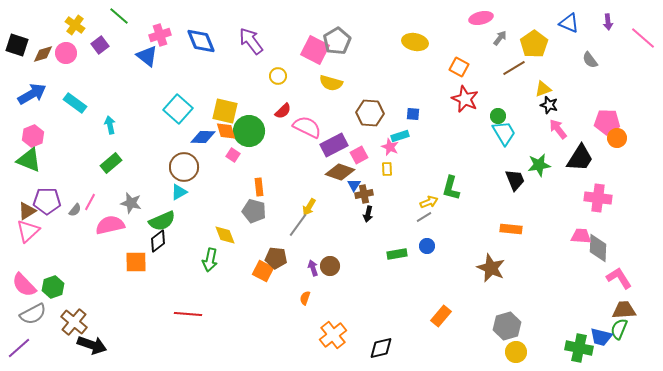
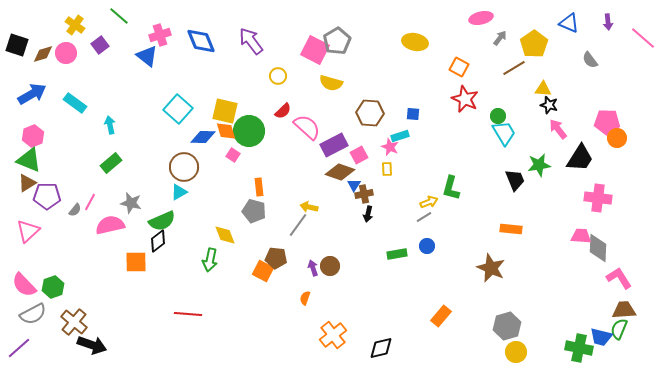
yellow triangle at (543, 89): rotated 24 degrees clockwise
pink semicircle at (307, 127): rotated 16 degrees clockwise
purple pentagon at (47, 201): moved 5 px up
yellow arrow at (309, 207): rotated 72 degrees clockwise
brown triangle at (27, 211): moved 28 px up
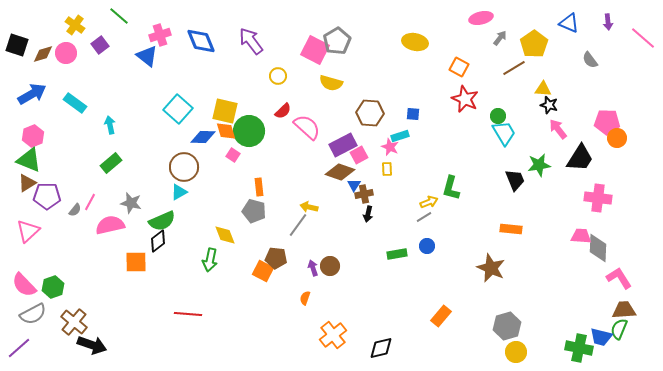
purple rectangle at (334, 145): moved 9 px right
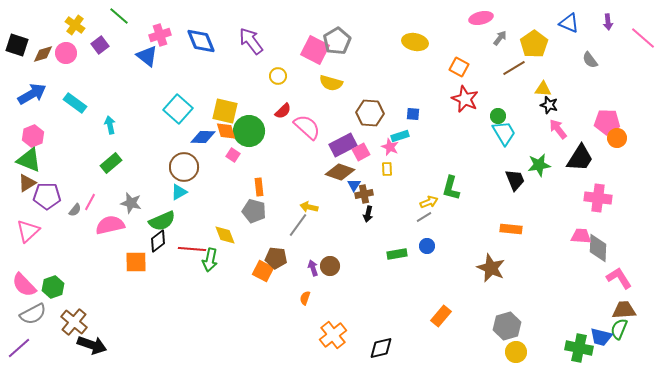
pink square at (359, 155): moved 2 px right, 3 px up
red line at (188, 314): moved 4 px right, 65 px up
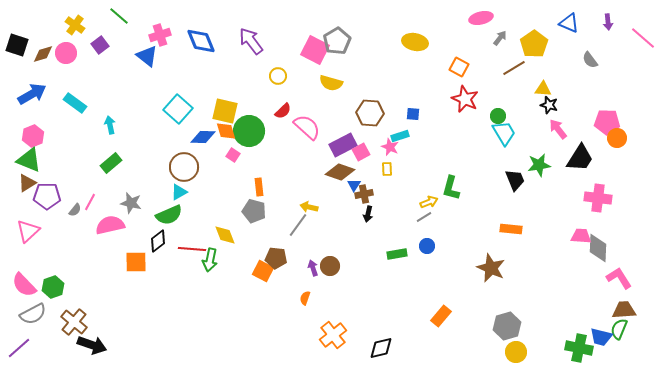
green semicircle at (162, 221): moved 7 px right, 6 px up
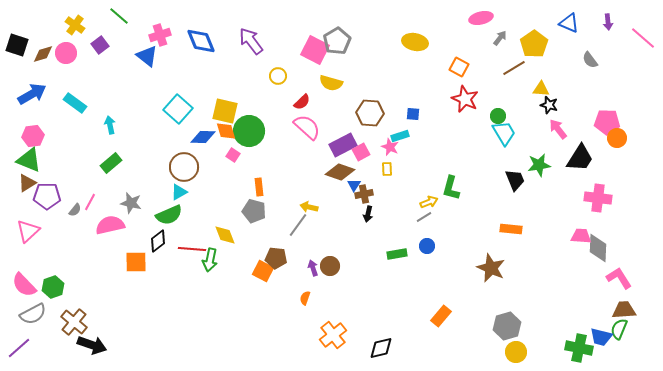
yellow triangle at (543, 89): moved 2 px left
red semicircle at (283, 111): moved 19 px right, 9 px up
pink hexagon at (33, 136): rotated 15 degrees clockwise
